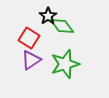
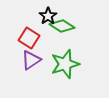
green diamond: rotated 20 degrees counterclockwise
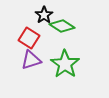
black star: moved 4 px left, 1 px up
purple triangle: rotated 15 degrees clockwise
green star: rotated 20 degrees counterclockwise
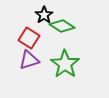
purple triangle: moved 2 px left
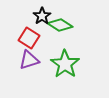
black star: moved 2 px left, 1 px down
green diamond: moved 2 px left, 1 px up
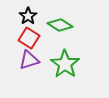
black star: moved 14 px left
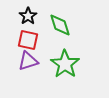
green diamond: rotated 40 degrees clockwise
red square: moved 1 px left, 2 px down; rotated 20 degrees counterclockwise
purple triangle: moved 1 px left, 1 px down
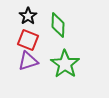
green diamond: moved 2 px left; rotated 20 degrees clockwise
red square: rotated 10 degrees clockwise
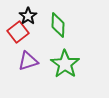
red square: moved 10 px left, 8 px up; rotated 30 degrees clockwise
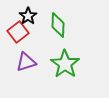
purple triangle: moved 2 px left, 1 px down
